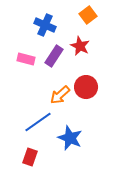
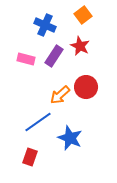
orange square: moved 5 px left
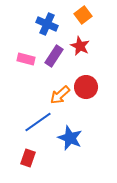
blue cross: moved 2 px right, 1 px up
red rectangle: moved 2 px left, 1 px down
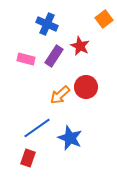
orange square: moved 21 px right, 4 px down
blue line: moved 1 px left, 6 px down
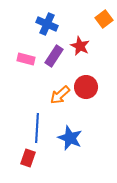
blue line: rotated 52 degrees counterclockwise
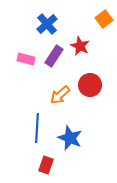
blue cross: rotated 25 degrees clockwise
red circle: moved 4 px right, 2 px up
red rectangle: moved 18 px right, 7 px down
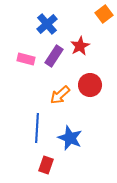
orange square: moved 5 px up
red star: rotated 18 degrees clockwise
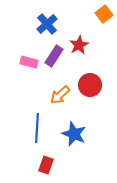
red star: moved 1 px left, 1 px up
pink rectangle: moved 3 px right, 3 px down
blue star: moved 4 px right, 4 px up
